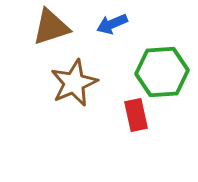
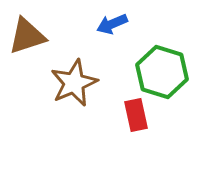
brown triangle: moved 24 px left, 9 px down
green hexagon: rotated 21 degrees clockwise
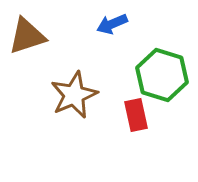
green hexagon: moved 3 px down
brown star: moved 12 px down
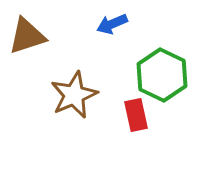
green hexagon: rotated 9 degrees clockwise
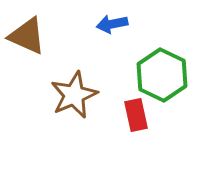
blue arrow: rotated 12 degrees clockwise
brown triangle: rotated 42 degrees clockwise
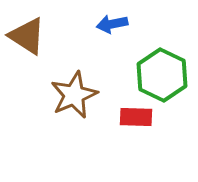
brown triangle: rotated 9 degrees clockwise
red rectangle: moved 2 px down; rotated 76 degrees counterclockwise
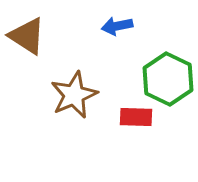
blue arrow: moved 5 px right, 2 px down
green hexagon: moved 6 px right, 4 px down
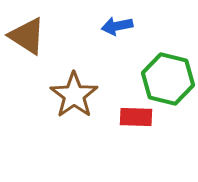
green hexagon: rotated 12 degrees counterclockwise
brown star: rotated 12 degrees counterclockwise
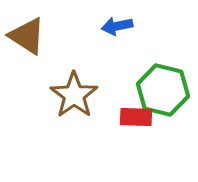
green hexagon: moved 5 px left, 11 px down
